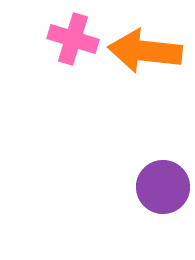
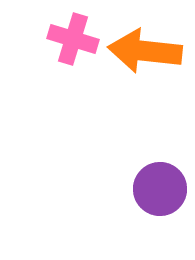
purple circle: moved 3 px left, 2 px down
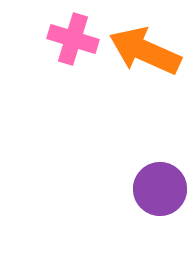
orange arrow: rotated 18 degrees clockwise
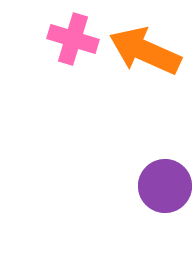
purple circle: moved 5 px right, 3 px up
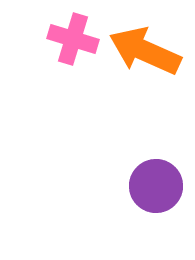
purple circle: moved 9 px left
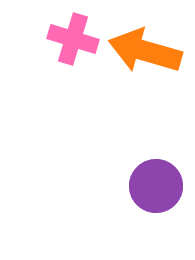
orange arrow: rotated 8 degrees counterclockwise
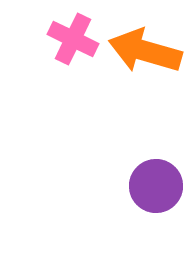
pink cross: rotated 9 degrees clockwise
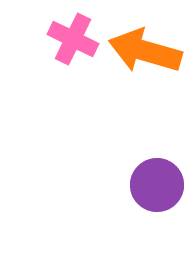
purple circle: moved 1 px right, 1 px up
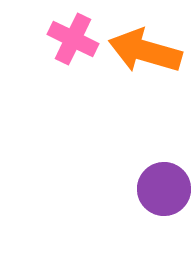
purple circle: moved 7 px right, 4 px down
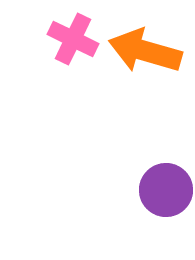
purple circle: moved 2 px right, 1 px down
